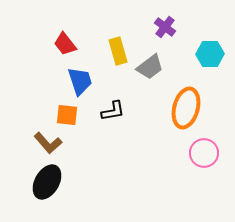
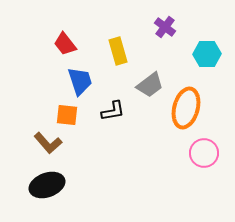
cyan hexagon: moved 3 px left
gray trapezoid: moved 18 px down
black ellipse: moved 3 px down; rotated 40 degrees clockwise
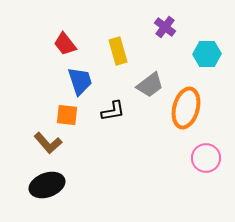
pink circle: moved 2 px right, 5 px down
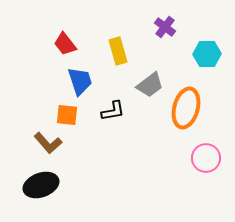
black ellipse: moved 6 px left
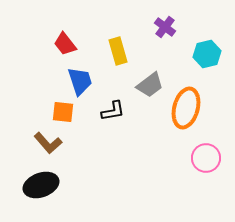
cyan hexagon: rotated 12 degrees counterclockwise
orange square: moved 4 px left, 3 px up
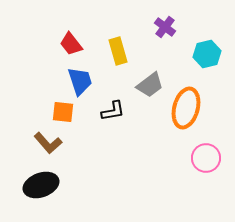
red trapezoid: moved 6 px right
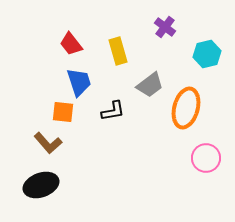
blue trapezoid: moved 1 px left, 1 px down
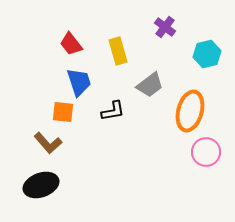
orange ellipse: moved 4 px right, 3 px down
pink circle: moved 6 px up
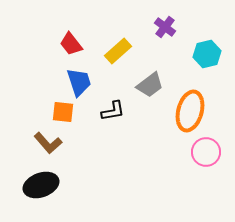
yellow rectangle: rotated 64 degrees clockwise
